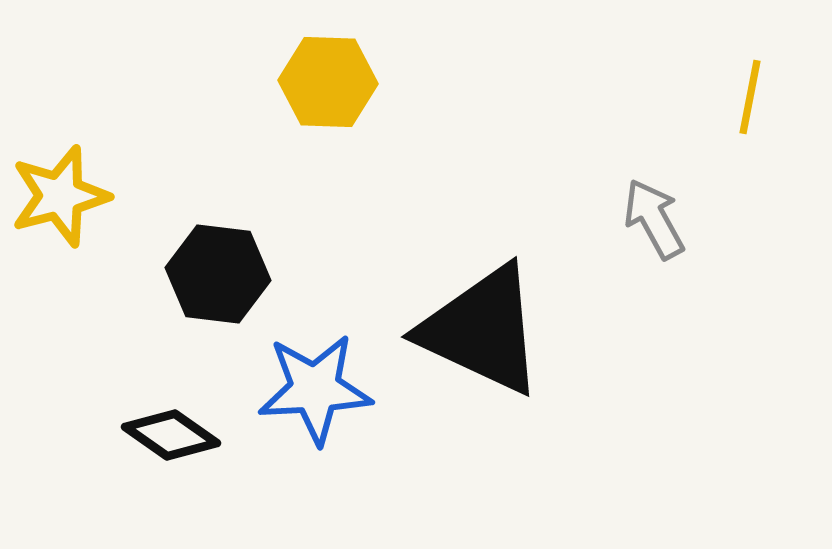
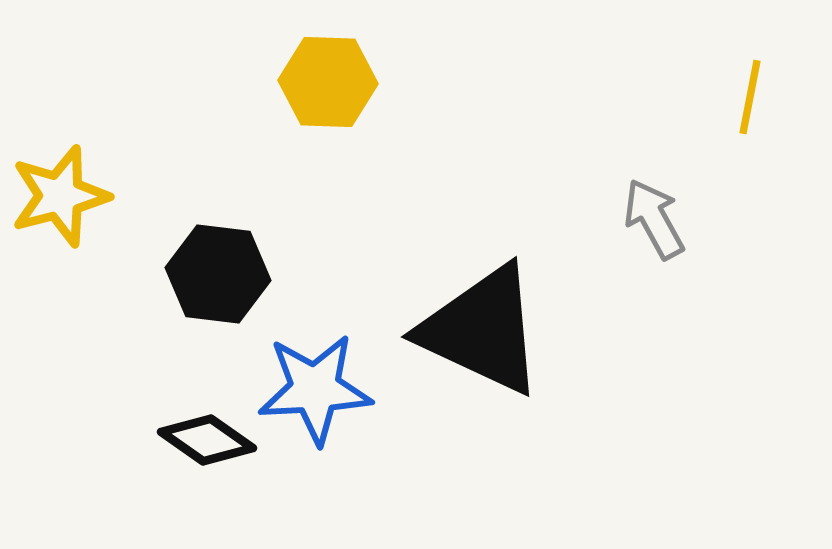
black diamond: moved 36 px right, 5 px down
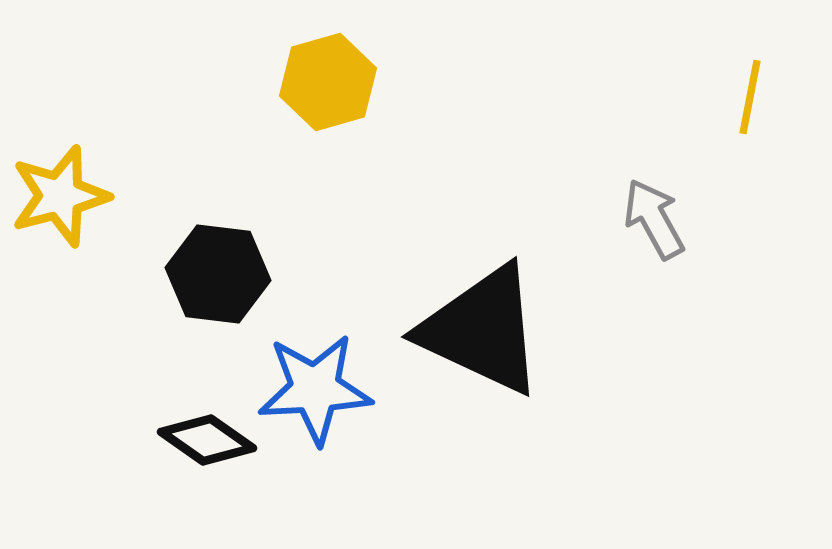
yellow hexagon: rotated 18 degrees counterclockwise
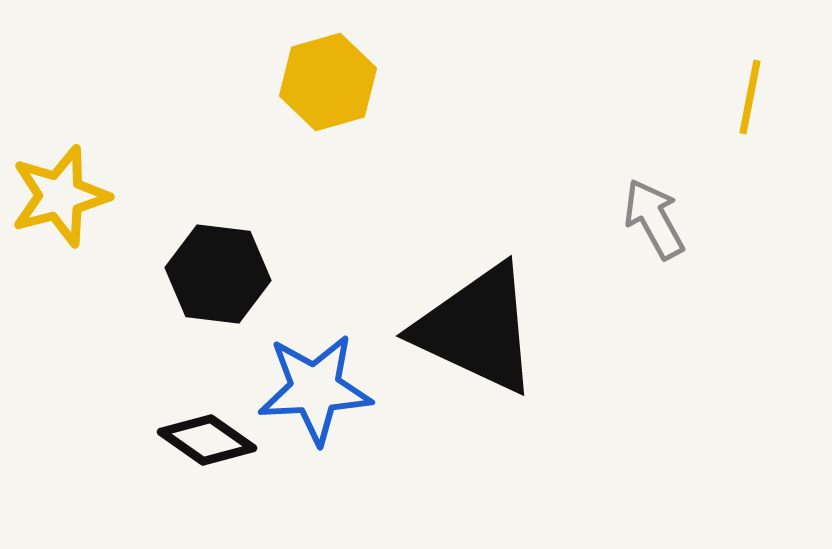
black triangle: moved 5 px left, 1 px up
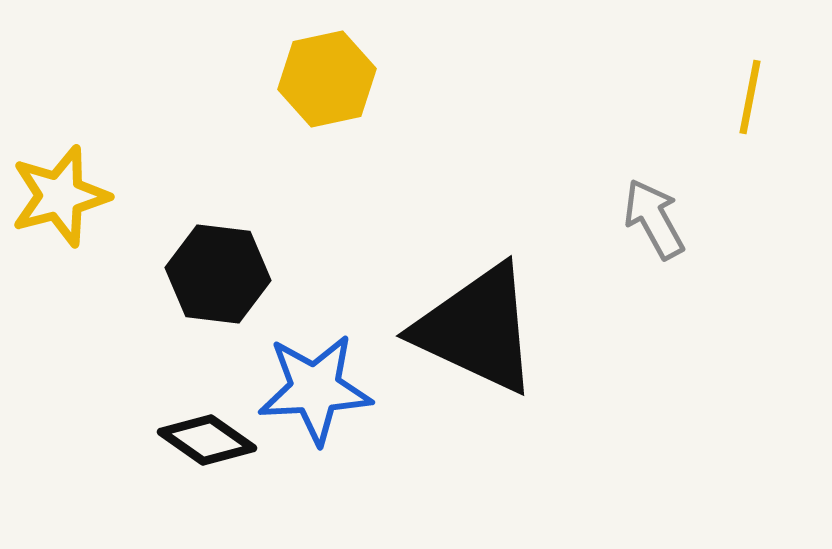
yellow hexagon: moved 1 px left, 3 px up; rotated 4 degrees clockwise
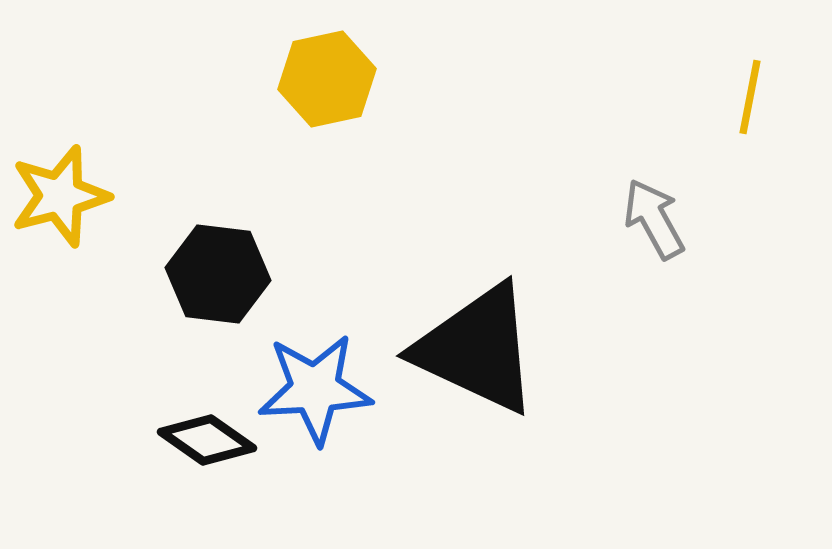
black triangle: moved 20 px down
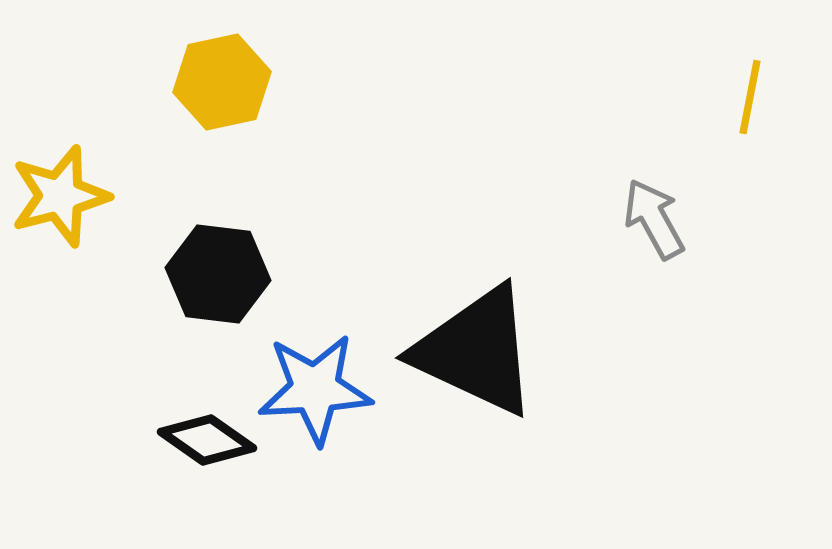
yellow hexagon: moved 105 px left, 3 px down
black triangle: moved 1 px left, 2 px down
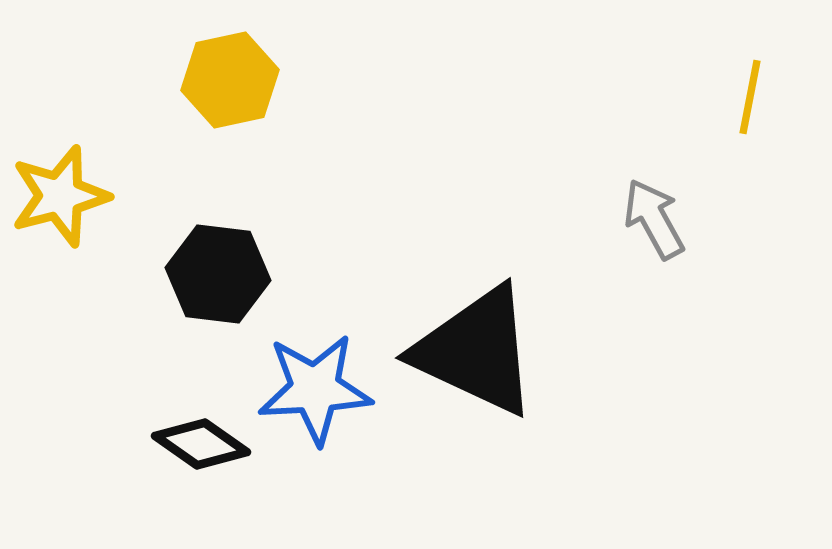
yellow hexagon: moved 8 px right, 2 px up
black diamond: moved 6 px left, 4 px down
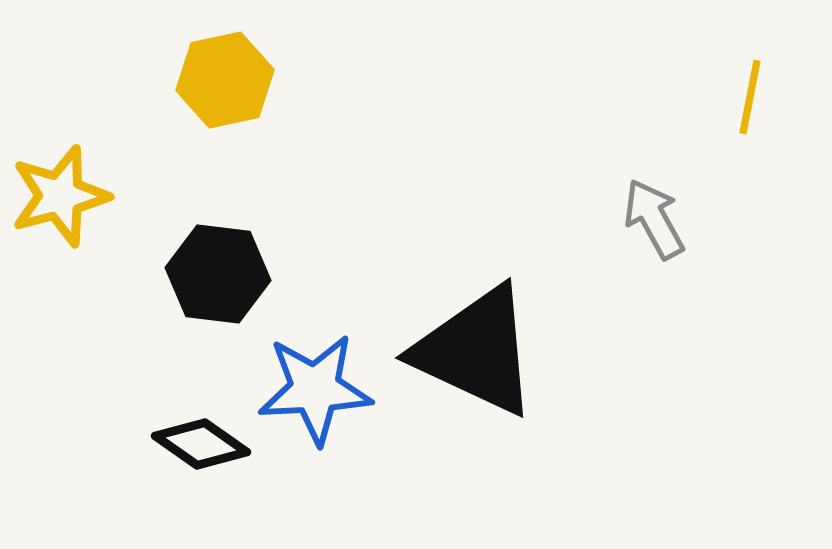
yellow hexagon: moved 5 px left
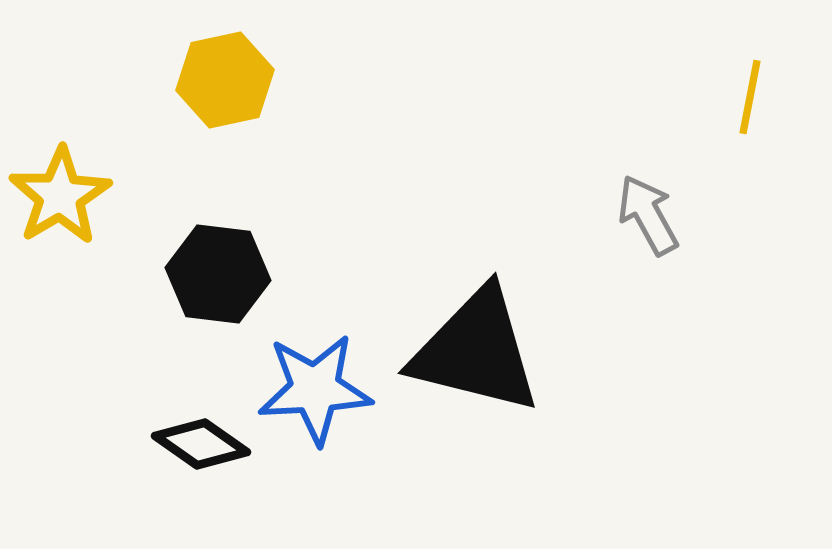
yellow star: rotated 16 degrees counterclockwise
gray arrow: moved 6 px left, 4 px up
black triangle: rotated 11 degrees counterclockwise
